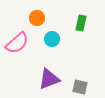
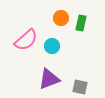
orange circle: moved 24 px right
cyan circle: moved 7 px down
pink semicircle: moved 9 px right, 3 px up
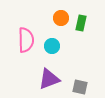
pink semicircle: rotated 50 degrees counterclockwise
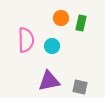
purple triangle: moved 2 px down; rotated 10 degrees clockwise
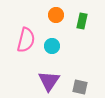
orange circle: moved 5 px left, 3 px up
green rectangle: moved 1 px right, 2 px up
pink semicircle: rotated 15 degrees clockwise
purple triangle: rotated 45 degrees counterclockwise
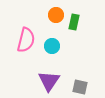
green rectangle: moved 8 px left, 1 px down
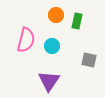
green rectangle: moved 3 px right, 1 px up
gray square: moved 9 px right, 27 px up
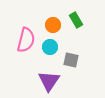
orange circle: moved 3 px left, 10 px down
green rectangle: moved 1 px left, 1 px up; rotated 42 degrees counterclockwise
cyan circle: moved 2 px left, 1 px down
gray square: moved 18 px left
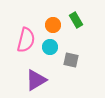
purple triangle: moved 13 px left, 1 px up; rotated 25 degrees clockwise
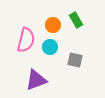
gray square: moved 4 px right
purple triangle: rotated 10 degrees clockwise
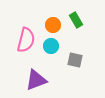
cyan circle: moved 1 px right, 1 px up
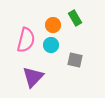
green rectangle: moved 1 px left, 2 px up
cyan circle: moved 1 px up
purple triangle: moved 3 px left, 3 px up; rotated 25 degrees counterclockwise
